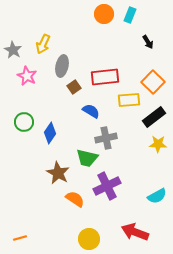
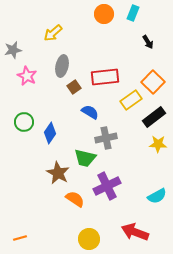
cyan rectangle: moved 3 px right, 2 px up
yellow arrow: moved 10 px right, 11 px up; rotated 24 degrees clockwise
gray star: rotated 30 degrees clockwise
yellow rectangle: moved 2 px right; rotated 30 degrees counterclockwise
blue semicircle: moved 1 px left, 1 px down
green trapezoid: moved 2 px left
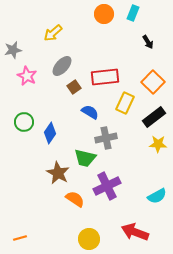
gray ellipse: rotated 30 degrees clockwise
yellow rectangle: moved 6 px left, 3 px down; rotated 30 degrees counterclockwise
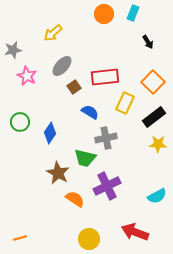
green circle: moved 4 px left
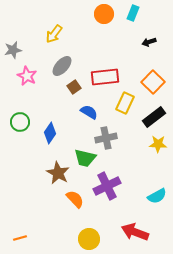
yellow arrow: moved 1 px right, 1 px down; rotated 12 degrees counterclockwise
black arrow: moved 1 px right; rotated 104 degrees clockwise
blue semicircle: moved 1 px left
orange semicircle: rotated 12 degrees clockwise
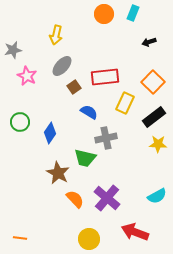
yellow arrow: moved 2 px right, 1 px down; rotated 24 degrees counterclockwise
purple cross: moved 12 px down; rotated 24 degrees counterclockwise
orange line: rotated 24 degrees clockwise
